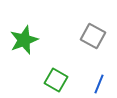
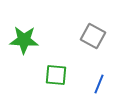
green star: rotated 24 degrees clockwise
green square: moved 5 px up; rotated 25 degrees counterclockwise
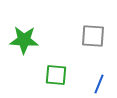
gray square: rotated 25 degrees counterclockwise
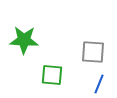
gray square: moved 16 px down
green square: moved 4 px left
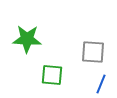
green star: moved 3 px right, 1 px up
blue line: moved 2 px right
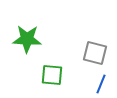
gray square: moved 2 px right, 1 px down; rotated 10 degrees clockwise
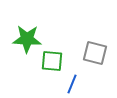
green square: moved 14 px up
blue line: moved 29 px left
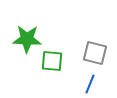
blue line: moved 18 px right
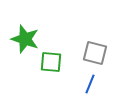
green star: moved 2 px left; rotated 16 degrees clockwise
green square: moved 1 px left, 1 px down
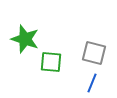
gray square: moved 1 px left
blue line: moved 2 px right, 1 px up
